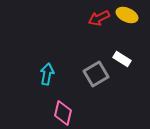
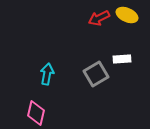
white rectangle: rotated 36 degrees counterclockwise
pink diamond: moved 27 px left
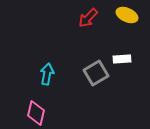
red arrow: moved 11 px left; rotated 20 degrees counterclockwise
gray square: moved 1 px up
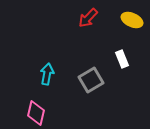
yellow ellipse: moved 5 px right, 5 px down
white rectangle: rotated 72 degrees clockwise
gray square: moved 5 px left, 7 px down
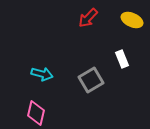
cyan arrow: moved 5 px left; rotated 95 degrees clockwise
